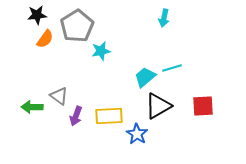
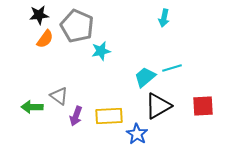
black star: moved 2 px right
gray pentagon: rotated 16 degrees counterclockwise
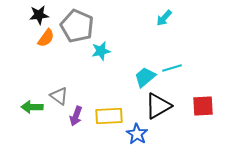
cyan arrow: rotated 30 degrees clockwise
orange semicircle: moved 1 px right, 1 px up
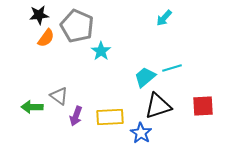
cyan star: rotated 24 degrees counterclockwise
black triangle: rotated 12 degrees clockwise
yellow rectangle: moved 1 px right, 1 px down
blue star: moved 4 px right, 1 px up
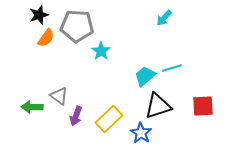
black star: rotated 12 degrees counterclockwise
gray pentagon: rotated 20 degrees counterclockwise
cyan trapezoid: moved 1 px up
yellow rectangle: moved 1 px left, 2 px down; rotated 40 degrees counterclockwise
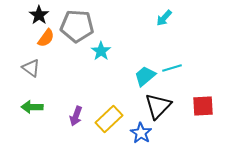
black star: rotated 18 degrees counterclockwise
gray triangle: moved 28 px left, 28 px up
black triangle: rotated 28 degrees counterclockwise
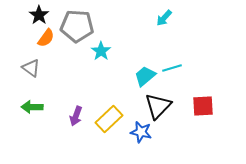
blue star: moved 1 px up; rotated 20 degrees counterclockwise
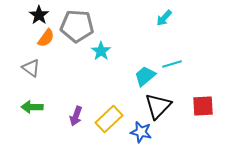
cyan line: moved 4 px up
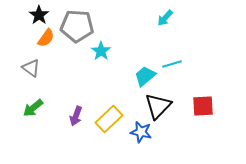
cyan arrow: moved 1 px right
green arrow: moved 1 px right, 1 px down; rotated 40 degrees counterclockwise
